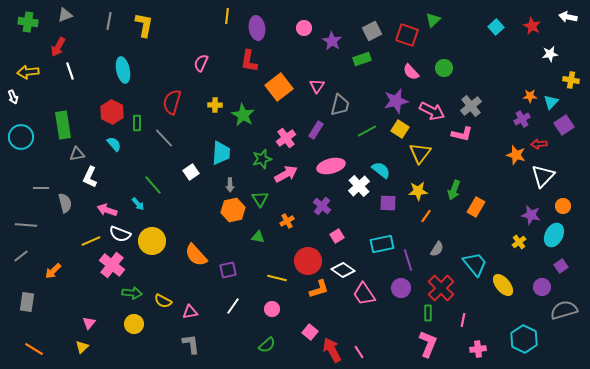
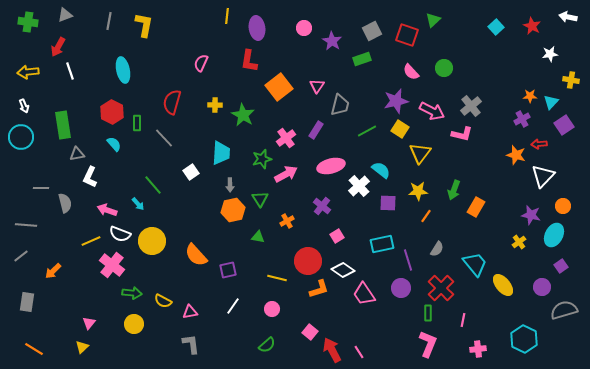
white arrow at (13, 97): moved 11 px right, 9 px down
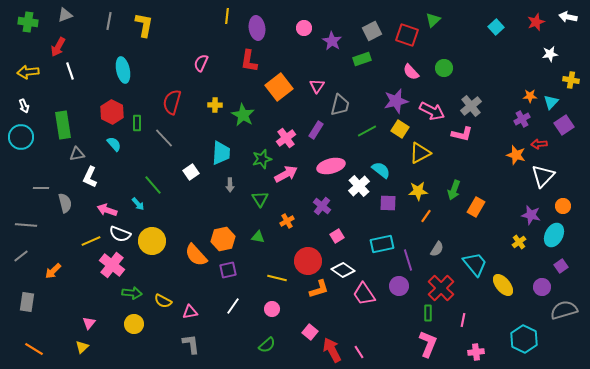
red star at (532, 26): moved 4 px right, 4 px up; rotated 24 degrees clockwise
yellow triangle at (420, 153): rotated 25 degrees clockwise
orange hexagon at (233, 210): moved 10 px left, 29 px down
purple circle at (401, 288): moved 2 px left, 2 px up
pink cross at (478, 349): moved 2 px left, 3 px down
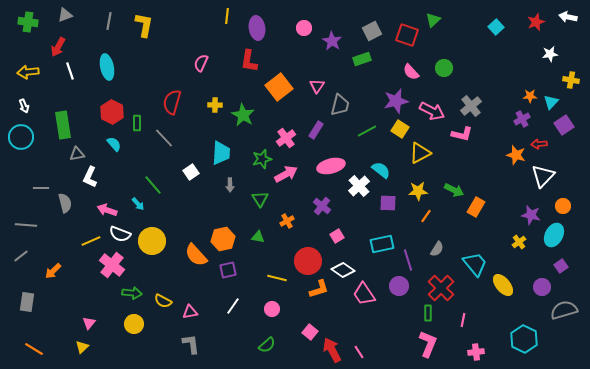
cyan ellipse at (123, 70): moved 16 px left, 3 px up
green arrow at (454, 190): rotated 84 degrees counterclockwise
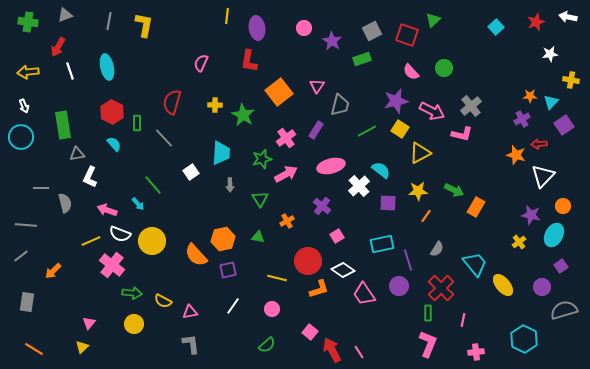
orange square at (279, 87): moved 5 px down
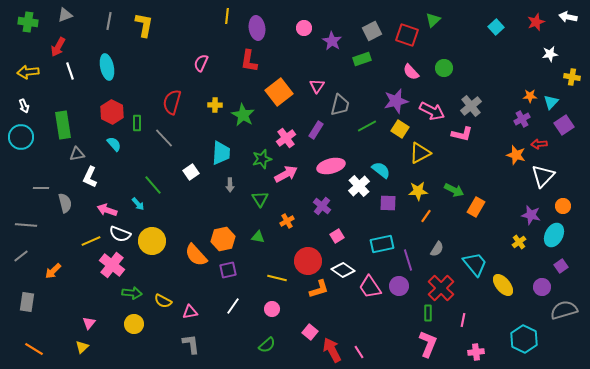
yellow cross at (571, 80): moved 1 px right, 3 px up
green line at (367, 131): moved 5 px up
pink trapezoid at (364, 294): moved 6 px right, 7 px up
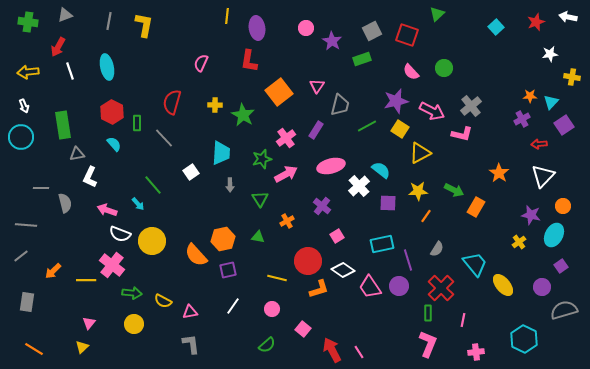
green triangle at (433, 20): moved 4 px right, 6 px up
pink circle at (304, 28): moved 2 px right
orange star at (516, 155): moved 17 px left, 18 px down; rotated 18 degrees clockwise
yellow line at (91, 241): moved 5 px left, 39 px down; rotated 24 degrees clockwise
pink square at (310, 332): moved 7 px left, 3 px up
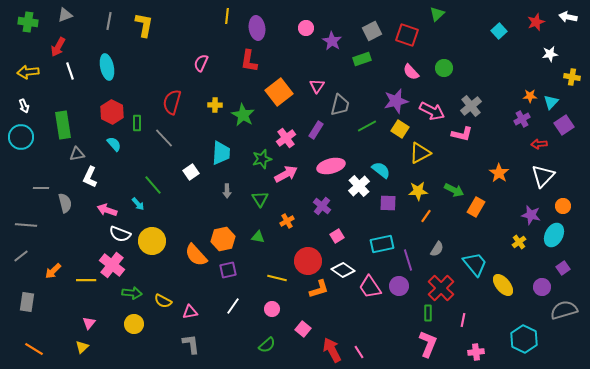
cyan square at (496, 27): moved 3 px right, 4 px down
gray arrow at (230, 185): moved 3 px left, 6 px down
purple square at (561, 266): moved 2 px right, 2 px down
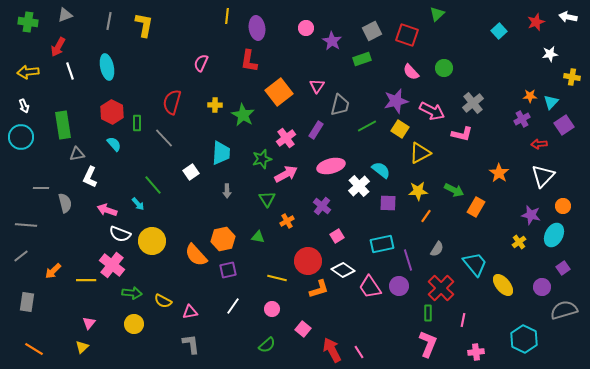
gray cross at (471, 106): moved 2 px right, 3 px up
green triangle at (260, 199): moved 7 px right
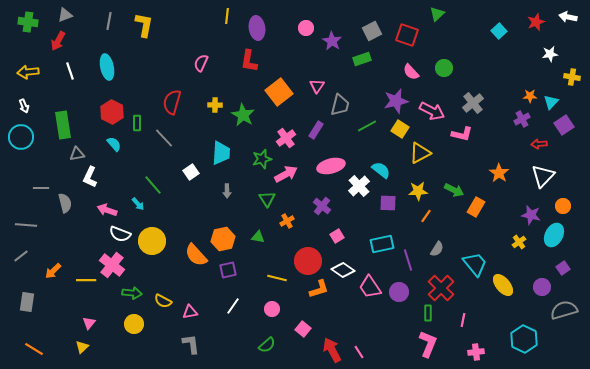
red arrow at (58, 47): moved 6 px up
purple circle at (399, 286): moved 6 px down
